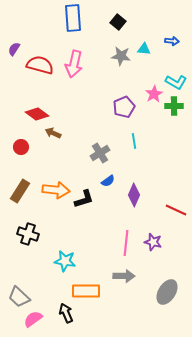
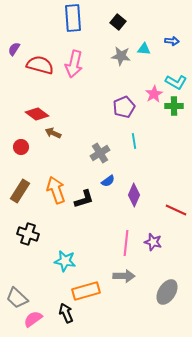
orange arrow: rotated 116 degrees counterclockwise
orange rectangle: rotated 16 degrees counterclockwise
gray trapezoid: moved 2 px left, 1 px down
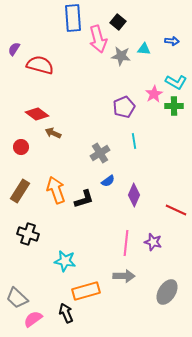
pink arrow: moved 24 px right, 25 px up; rotated 28 degrees counterclockwise
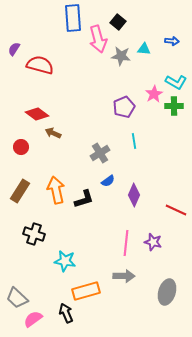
orange arrow: rotated 8 degrees clockwise
black cross: moved 6 px right
gray ellipse: rotated 15 degrees counterclockwise
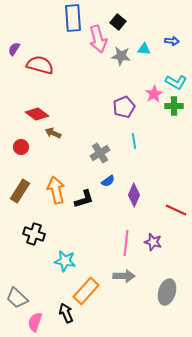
orange rectangle: rotated 32 degrees counterclockwise
pink semicircle: moved 2 px right, 3 px down; rotated 36 degrees counterclockwise
